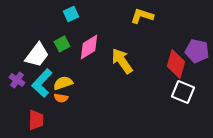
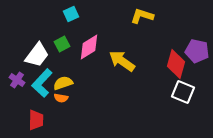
yellow arrow: rotated 20 degrees counterclockwise
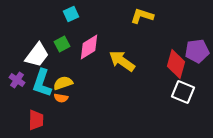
purple pentagon: rotated 20 degrees counterclockwise
cyan L-shape: rotated 24 degrees counterclockwise
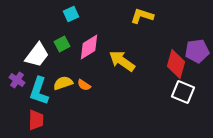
cyan L-shape: moved 3 px left, 8 px down
orange semicircle: moved 23 px right, 13 px up; rotated 24 degrees clockwise
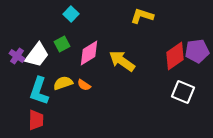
cyan square: rotated 21 degrees counterclockwise
pink diamond: moved 6 px down
red diamond: moved 1 px left, 8 px up; rotated 40 degrees clockwise
purple cross: moved 24 px up
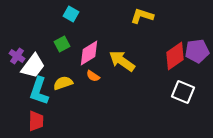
cyan square: rotated 14 degrees counterclockwise
white trapezoid: moved 4 px left, 11 px down
orange semicircle: moved 9 px right, 9 px up
red trapezoid: moved 1 px down
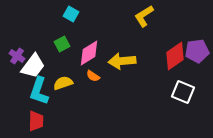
yellow L-shape: moved 2 px right; rotated 50 degrees counterclockwise
yellow arrow: rotated 40 degrees counterclockwise
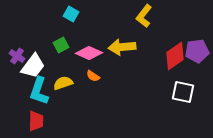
yellow L-shape: rotated 20 degrees counterclockwise
green square: moved 1 px left, 1 px down
pink diamond: rotated 56 degrees clockwise
yellow arrow: moved 14 px up
white square: rotated 10 degrees counterclockwise
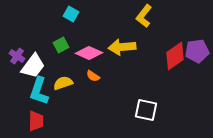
white square: moved 37 px left, 18 px down
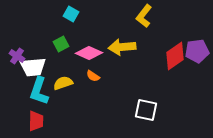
green square: moved 1 px up
white trapezoid: moved 1 px down; rotated 48 degrees clockwise
